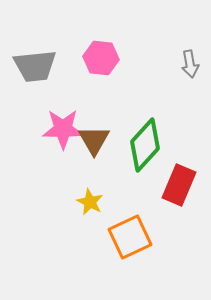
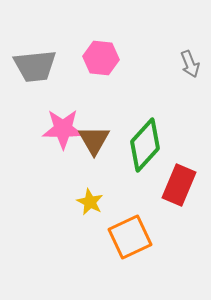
gray arrow: rotated 12 degrees counterclockwise
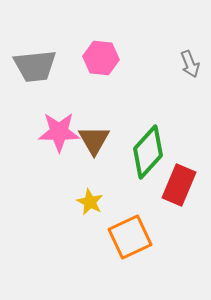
pink star: moved 4 px left, 3 px down
green diamond: moved 3 px right, 7 px down
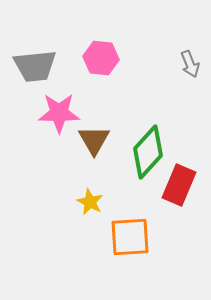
pink star: moved 19 px up
orange square: rotated 21 degrees clockwise
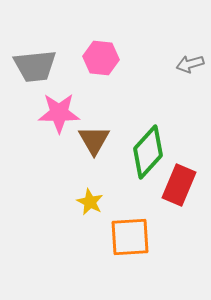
gray arrow: rotated 96 degrees clockwise
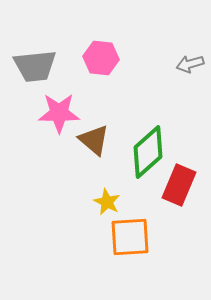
brown triangle: rotated 20 degrees counterclockwise
green diamond: rotated 6 degrees clockwise
yellow star: moved 17 px right
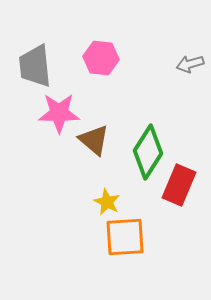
gray trapezoid: rotated 90 degrees clockwise
green diamond: rotated 16 degrees counterclockwise
orange square: moved 5 px left
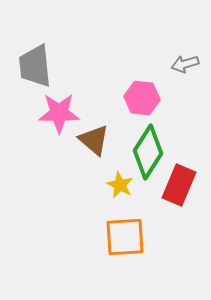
pink hexagon: moved 41 px right, 40 px down
gray arrow: moved 5 px left
yellow star: moved 13 px right, 17 px up
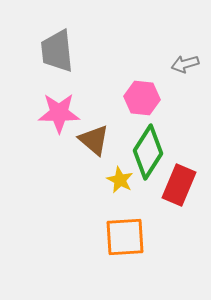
gray trapezoid: moved 22 px right, 15 px up
yellow star: moved 5 px up
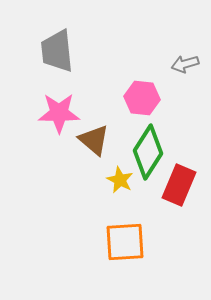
orange square: moved 5 px down
